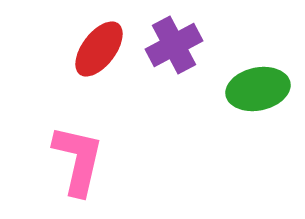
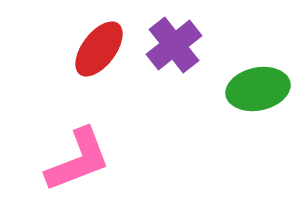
purple cross: rotated 10 degrees counterclockwise
pink L-shape: rotated 56 degrees clockwise
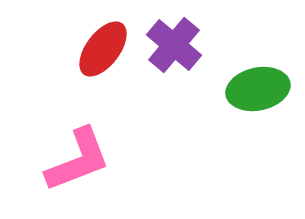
purple cross: rotated 12 degrees counterclockwise
red ellipse: moved 4 px right
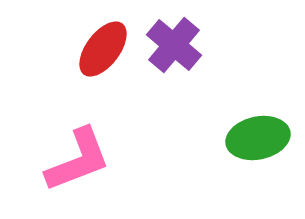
green ellipse: moved 49 px down
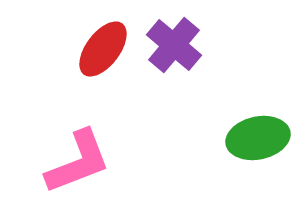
pink L-shape: moved 2 px down
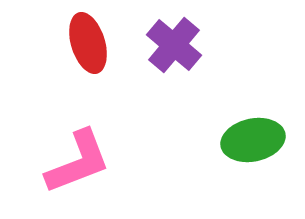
red ellipse: moved 15 px left, 6 px up; rotated 54 degrees counterclockwise
green ellipse: moved 5 px left, 2 px down
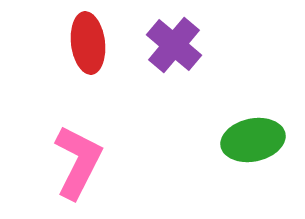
red ellipse: rotated 10 degrees clockwise
pink L-shape: rotated 42 degrees counterclockwise
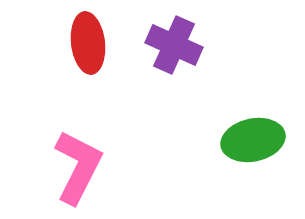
purple cross: rotated 16 degrees counterclockwise
pink L-shape: moved 5 px down
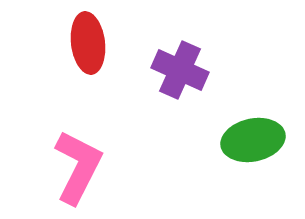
purple cross: moved 6 px right, 25 px down
